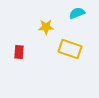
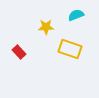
cyan semicircle: moved 1 px left, 2 px down
red rectangle: rotated 48 degrees counterclockwise
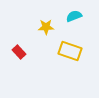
cyan semicircle: moved 2 px left, 1 px down
yellow rectangle: moved 2 px down
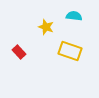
cyan semicircle: rotated 28 degrees clockwise
yellow star: rotated 21 degrees clockwise
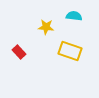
yellow star: rotated 14 degrees counterclockwise
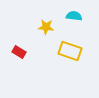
red rectangle: rotated 16 degrees counterclockwise
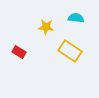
cyan semicircle: moved 2 px right, 2 px down
yellow rectangle: rotated 15 degrees clockwise
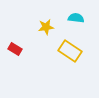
yellow star: rotated 14 degrees counterclockwise
red rectangle: moved 4 px left, 3 px up
